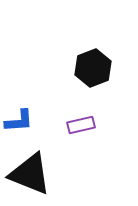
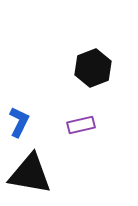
blue L-shape: moved 1 px down; rotated 60 degrees counterclockwise
black triangle: rotated 12 degrees counterclockwise
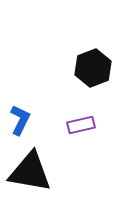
blue L-shape: moved 1 px right, 2 px up
black triangle: moved 2 px up
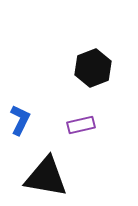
black triangle: moved 16 px right, 5 px down
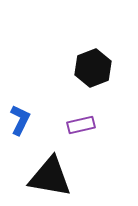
black triangle: moved 4 px right
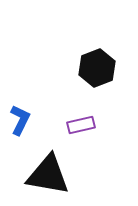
black hexagon: moved 4 px right
black triangle: moved 2 px left, 2 px up
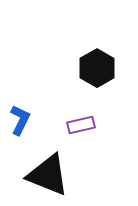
black hexagon: rotated 9 degrees counterclockwise
black triangle: rotated 12 degrees clockwise
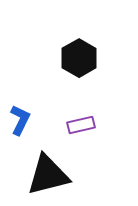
black hexagon: moved 18 px left, 10 px up
black triangle: rotated 36 degrees counterclockwise
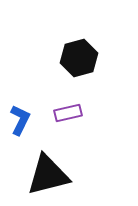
black hexagon: rotated 15 degrees clockwise
purple rectangle: moved 13 px left, 12 px up
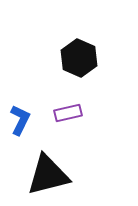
black hexagon: rotated 21 degrees counterclockwise
